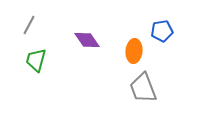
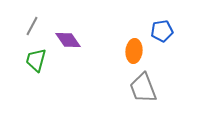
gray line: moved 3 px right, 1 px down
purple diamond: moved 19 px left
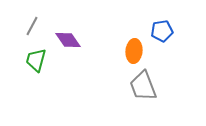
gray trapezoid: moved 2 px up
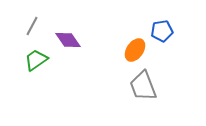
orange ellipse: moved 1 px right, 1 px up; rotated 30 degrees clockwise
green trapezoid: rotated 40 degrees clockwise
